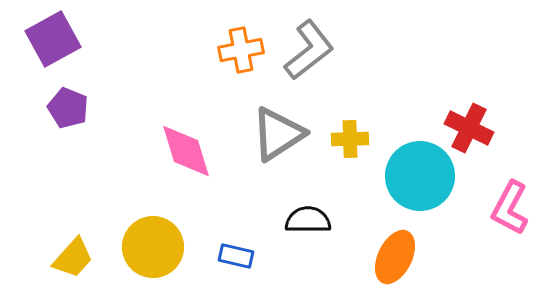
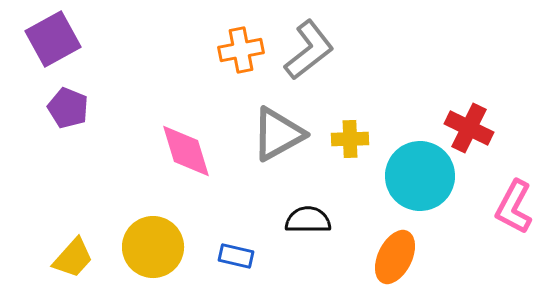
gray triangle: rotated 4 degrees clockwise
pink L-shape: moved 4 px right, 1 px up
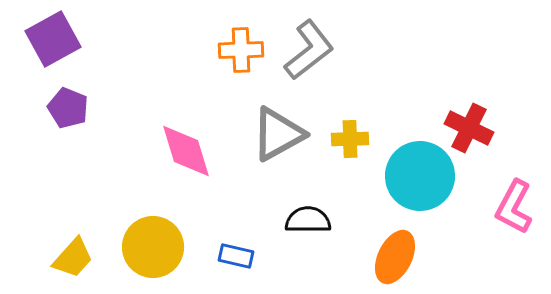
orange cross: rotated 9 degrees clockwise
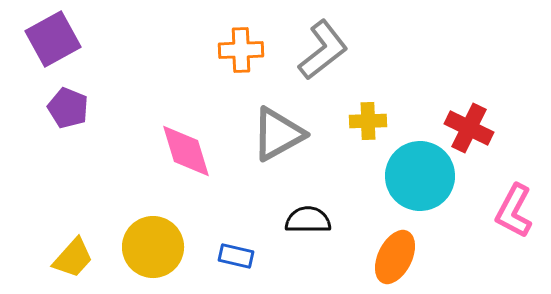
gray L-shape: moved 14 px right
yellow cross: moved 18 px right, 18 px up
pink L-shape: moved 4 px down
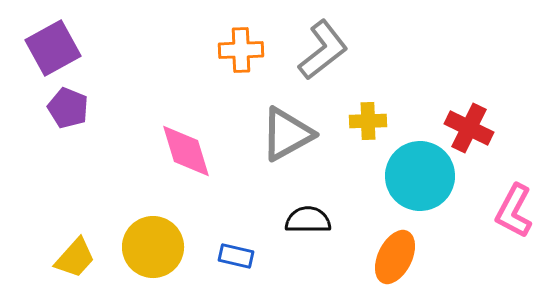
purple square: moved 9 px down
gray triangle: moved 9 px right
yellow trapezoid: moved 2 px right
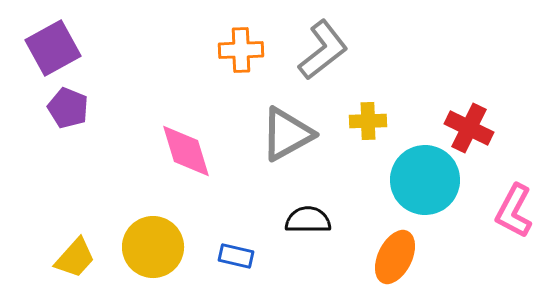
cyan circle: moved 5 px right, 4 px down
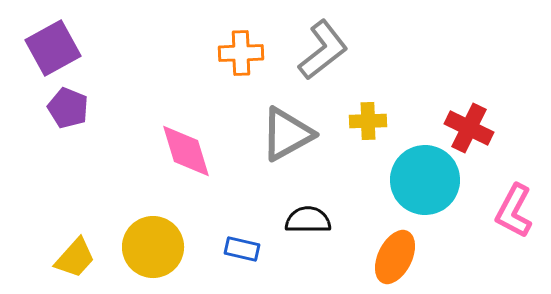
orange cross: moved 3 px down
blue rectangle: moved 6 px right, 7 px up
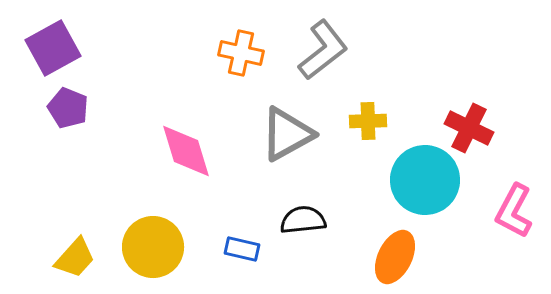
orange cross: rotated 15 degrees clockwise
black semicircle: moved 5 px left; rotated 6 degrees counterclockwise
